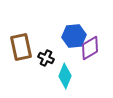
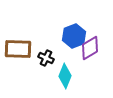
blue hexagon: rotated 15 degrees counterclockwise
brown rectangle: moved 3 px left, 2 px down; rotated 76 degrees counterclockwise
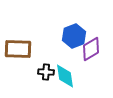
purple diamond: moved 1 px right, 1 px down
black cross: moved 14 px down; rotated 21 degrees counterclockwise
cyan diamond: rotated 30 degrees counterclockwise
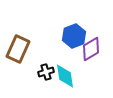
brown rectangle: rotated 68 degrees counterclockwise
black cross: rotated 21 degrees counterclockwise
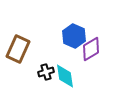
blue hexagon: rotated 15 degrees counterclockwise
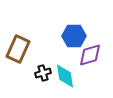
blue hexagon: rotated 25 degrees counterclockwise
purple diamond: moved 1 px left, 6 px down; rotated 15 degrees clockwise
black cross: moved 3 px left, 1 px down
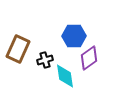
purple diamond: moved 1 px left, 3 px down; rotated 20 degrees counterclockwise
black cross: moved 2 px right, 13 px up
